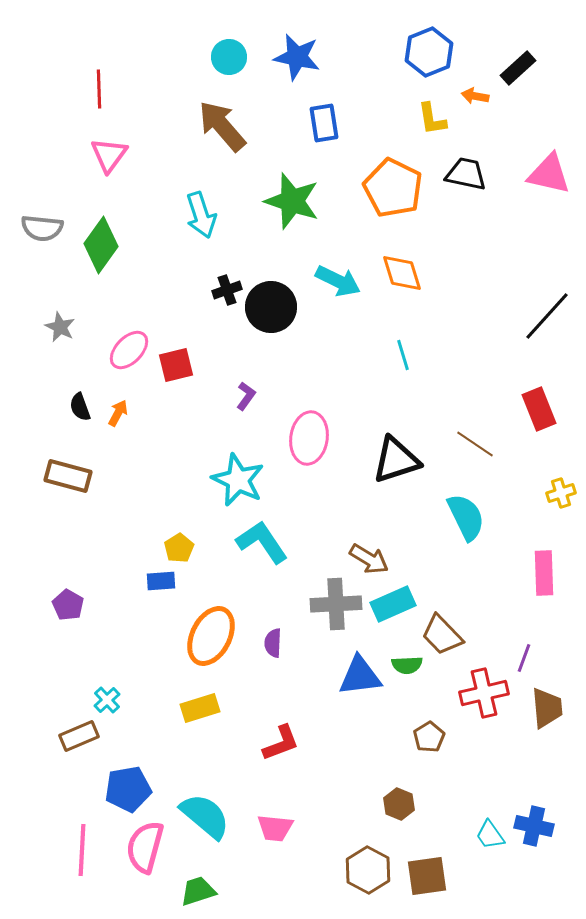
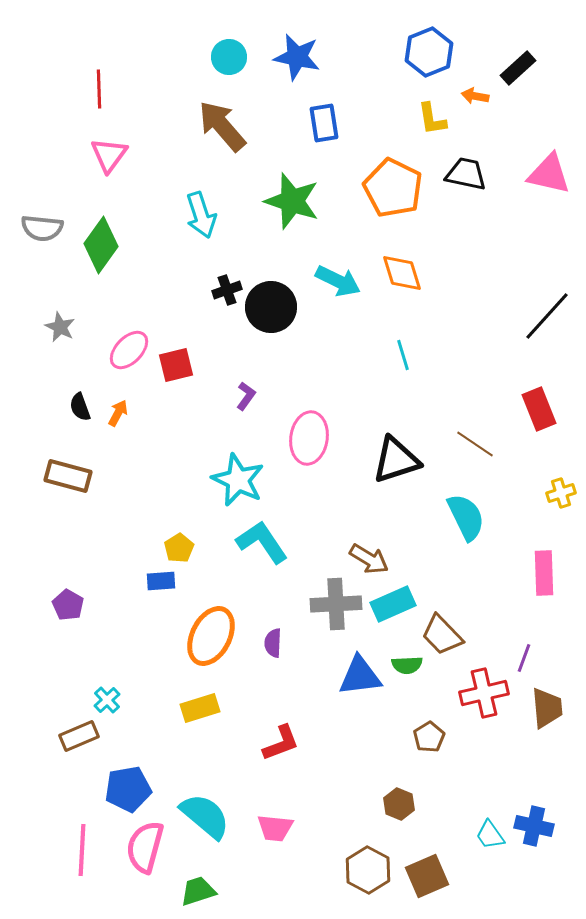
brown square at (427, 876): rotated 15 degrees counterclockwise
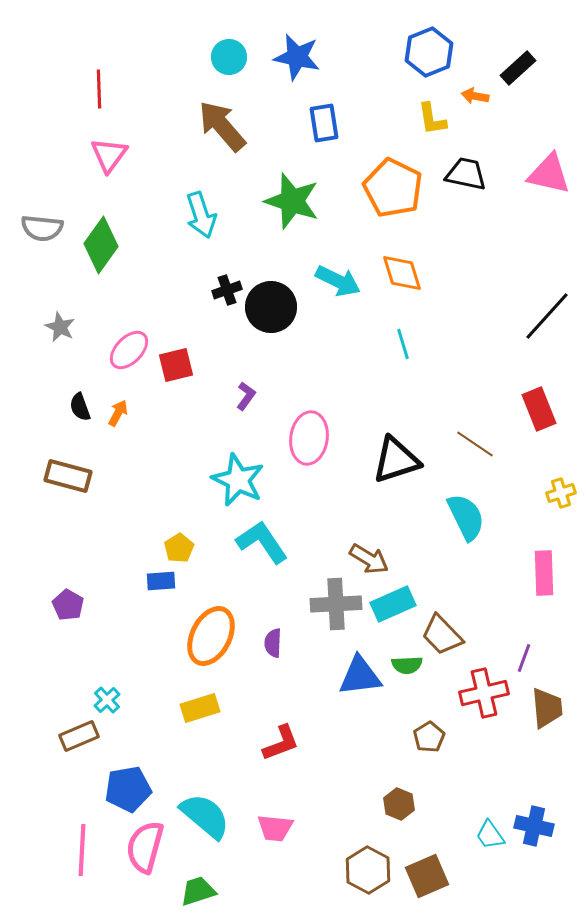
cyan line at (403, 355): moved 11 px up
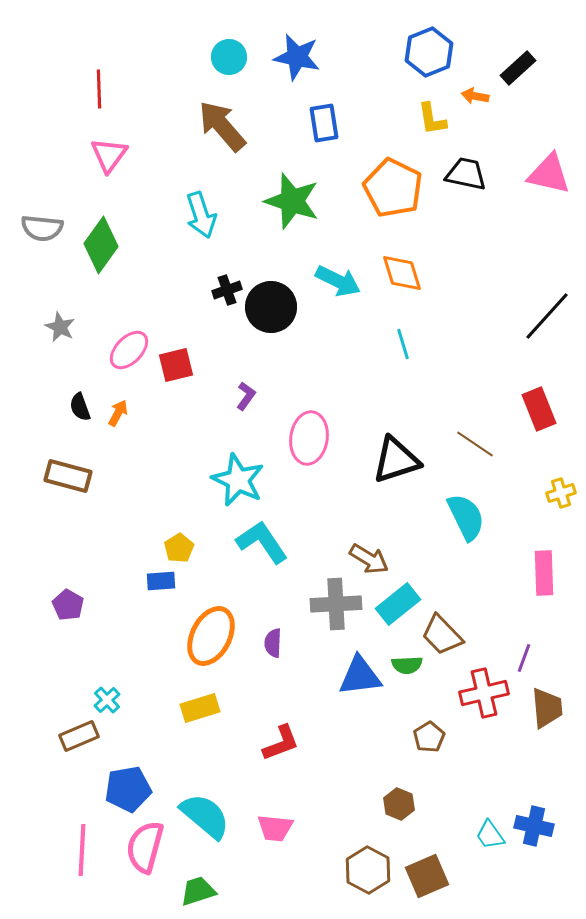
cyan rectangle at (393, 604): moved 5 px right; rotated 15 degrees counterclockwise
